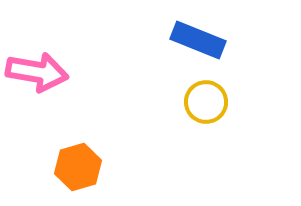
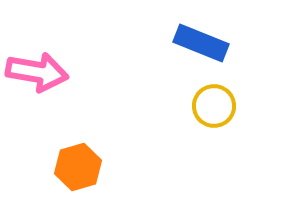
blue rectangle: moved 3 px right, 3 px down
yellow circle: moved 8 px right, 4 px down
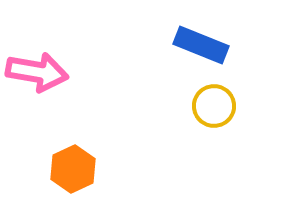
blue rectangle: moved 2 px down
orange hexagon: moved 5 px left, 2 px down; rotated 9 degrees counterclockwise
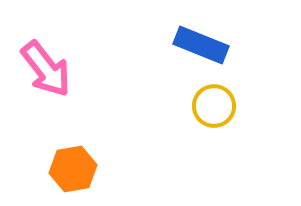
pink arrow: moved 9 px right, 3 px up; rotated 42 degrees clockwise
orange hexagon: rotated 15 degrees clockwise
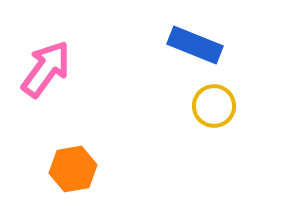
blue rectangle: moved 6 px left
pink arrow: rotated 106 degrees counterclockwise
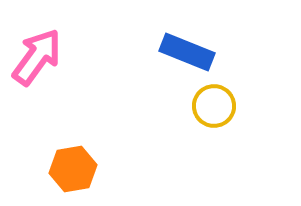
blue rectangle: moved 8 px left, 7 px down
pink arrow: moved 9 px left, 12 px up
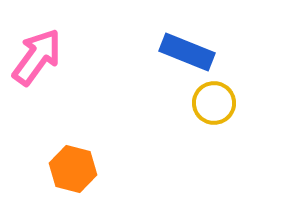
yellow circle: moved 3 px up
orange hexagon: rotated 24 degrees clockwise
